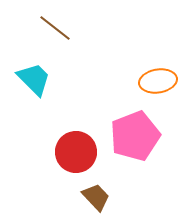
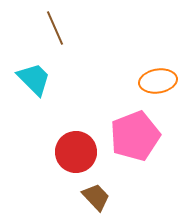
brown line: rotated 28 degrees clockwise
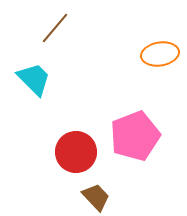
brown line: rotated 64 degrees clockwise
orange ellipse: moved 2 px right, 27 px up
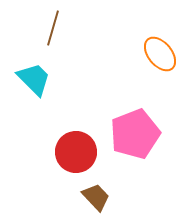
brown line: moved 2 px left; rotated 24 degrees counterclockwise
orange ellipse: rotated 60 degrees clockwise
pink pentagon: moved 2 px up
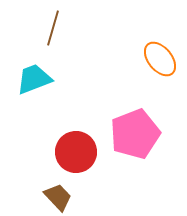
orange ellipse: moved 5 px down
cyan trapezoid: rotated 66 degrees counterclockwise
brown trapezoid: moved 38 px left
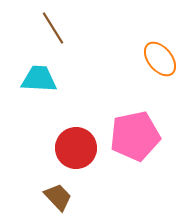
brown line: rotated 48 degrees counterclockwise
cyan trapezoid: moved 5 px right; rotated 24 degrees clockwise
pink pentagon: moved 2 px down; rotated 9 degrees clockwise
red circle: moved 4 px up
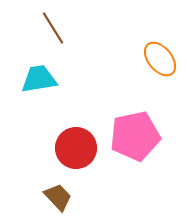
cyan trapezoid: rotated 12 degrees counterclockwise
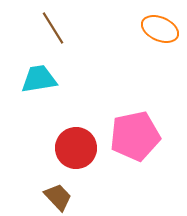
orange ellipse: moved 30 px up; rotated 27 degrees counterclockwise
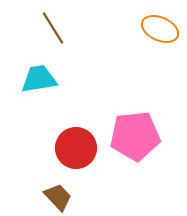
pink pentagon: rotated 6 degrees clockwise
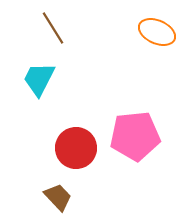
orange ellipse: moved 3 px left, 3 px down
cyan trapezoid: rotated 54 degrees counterclockwise
